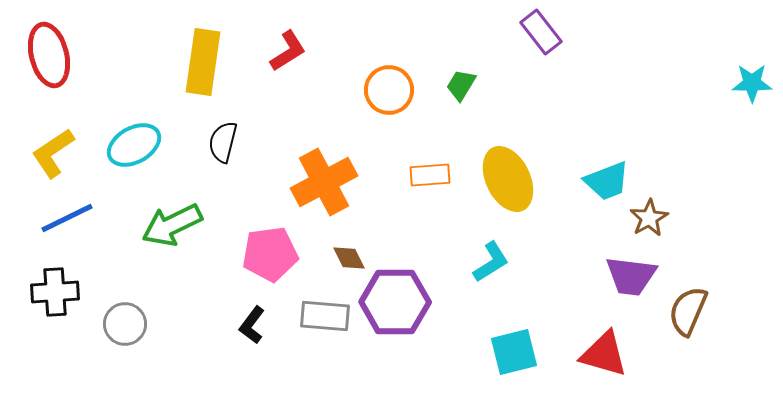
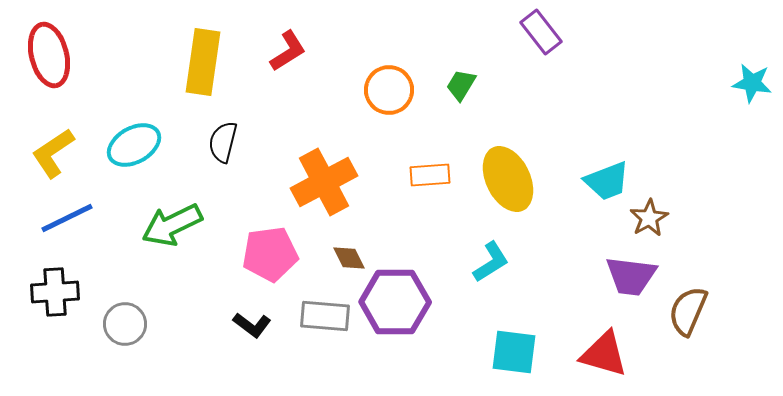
cyan star: rotated 9 degrees clockwise
black L-shape: rotated 90 degrees counterclockwise
cyan square: rotated 21 degrees clockwise
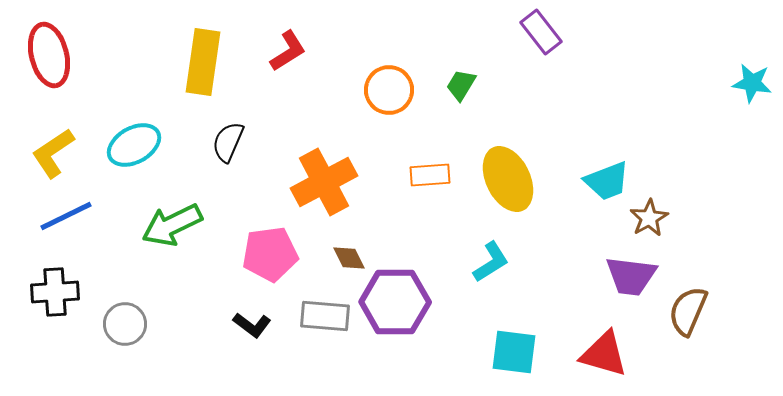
black semicircle: moved 5 px right; rotated 9 degrees clockwise
blue line: moved 1 px left, 2 px up
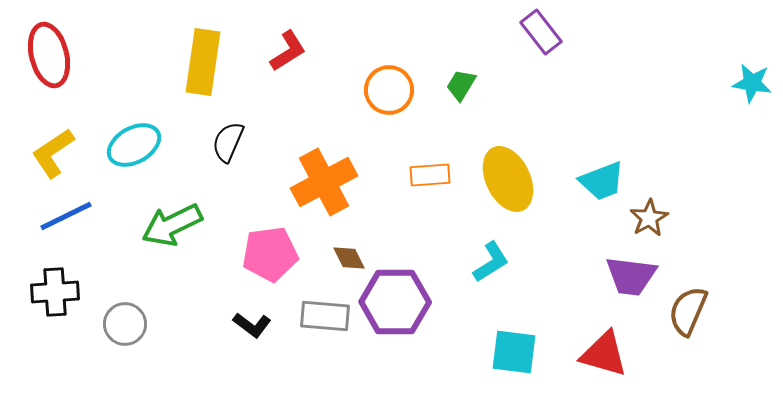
cyan trapezoid: moved 5 px left
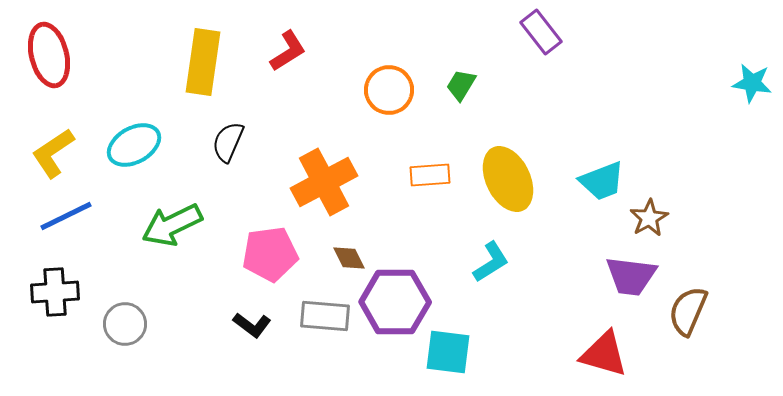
cyan square: moved 66 px left
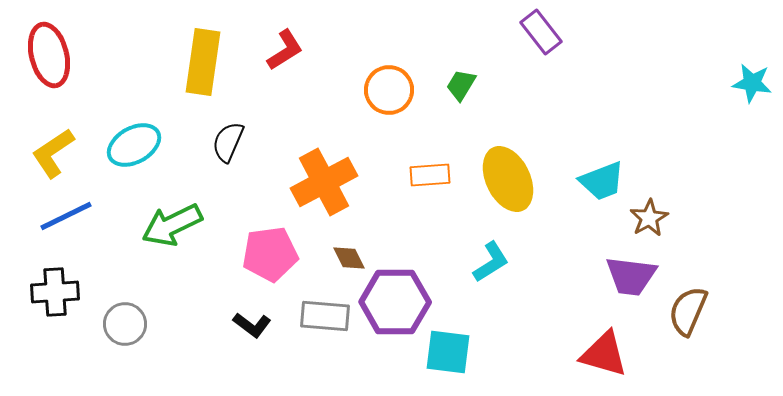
red L-shape: moved 3 px left, 1 px up
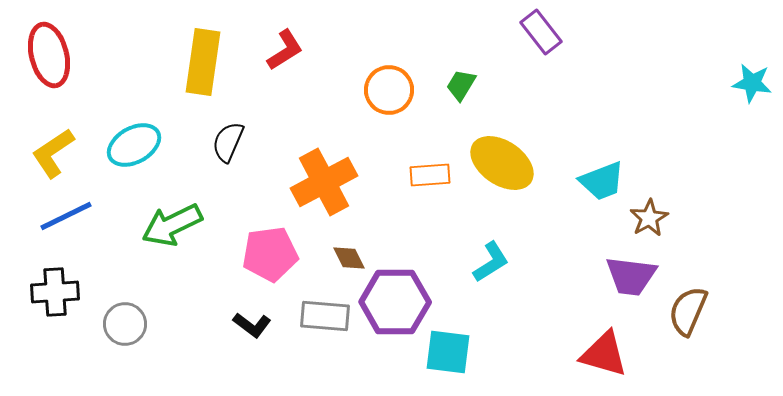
yellow ellipse: moved 6 px left, 16 px up; rotated 30 degrees counterclockwise
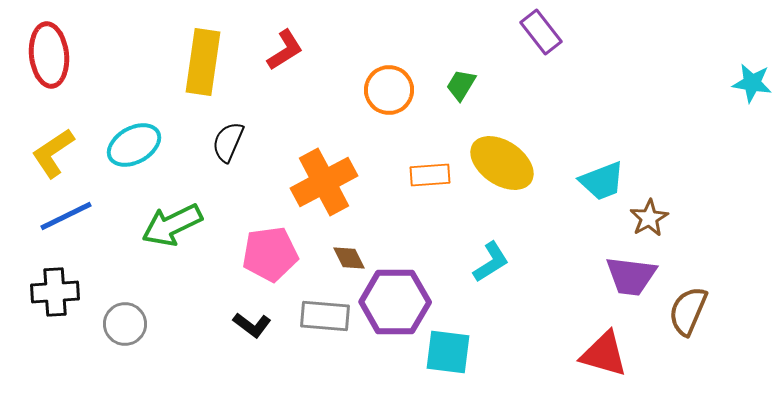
red ellipse: rotated 8 degrees clockwise
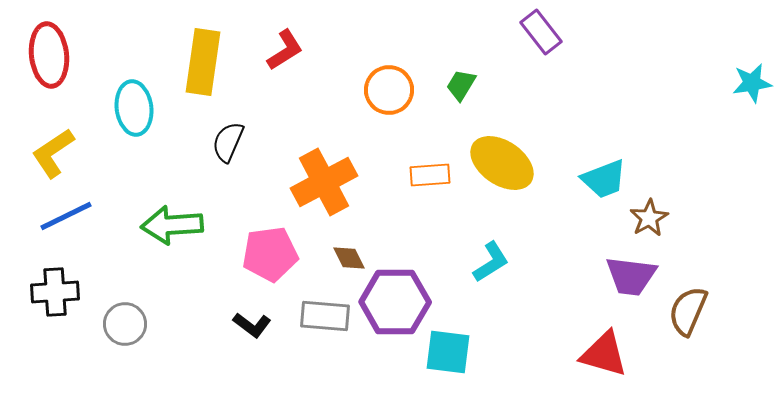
cyan star: rotated 18 degrees counterclockwise
cyan ellipse: moved 37 px up; rotated 68 degrees counterclockwise
cyan trapezoid: moved 2 px right, 2 px up
green arrow: rotated 22 degrees clockwise
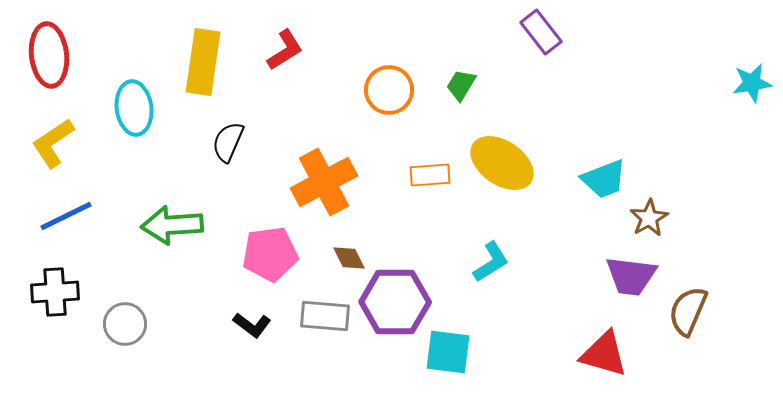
yellow L-shape: moved 10 px up
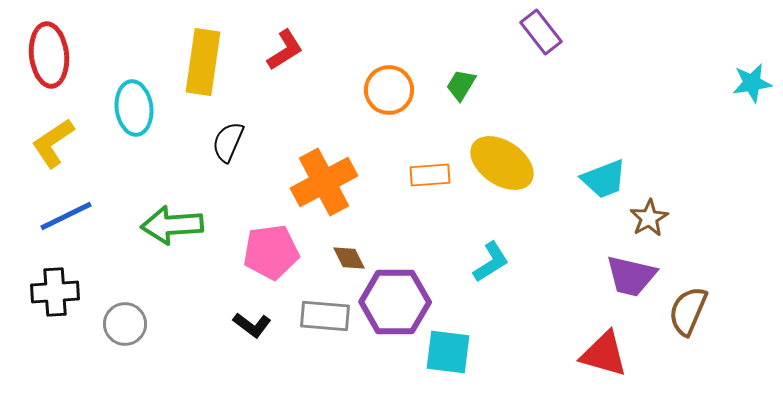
pink pentagon: moved 1 px right, 2 px up
purple trapezoid: rotated 6 degrees clockwise
